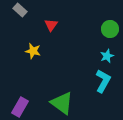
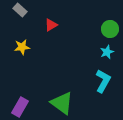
red triangle: rotated 24 degrees clockwise
yellow star: moved 11 px left, 4 px up; rotated 21 degrees counterclockwise
cyan star: moved 4 px up
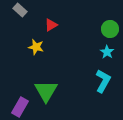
yellow star: moved 14 px right; rotated 21 degrees clockwise
cyan star: rotated 16 degrees counterclockwise
green triangle: moved 16 px left, 12 px up; rotated 25 degrees clockwise
